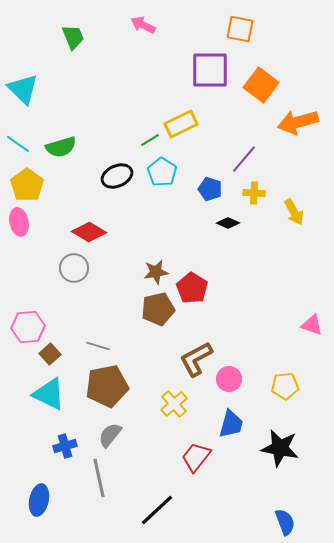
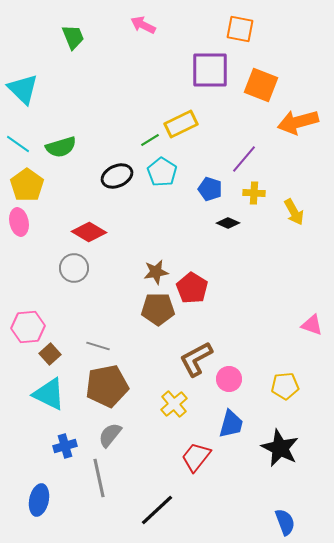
orange square at (261, 85): rotated 16 degrees counterclockwise
brown pentagon at (158, 309): rotated 12 degrees clockwise
black star at (280, 448): rotated 15 degrees clockwise
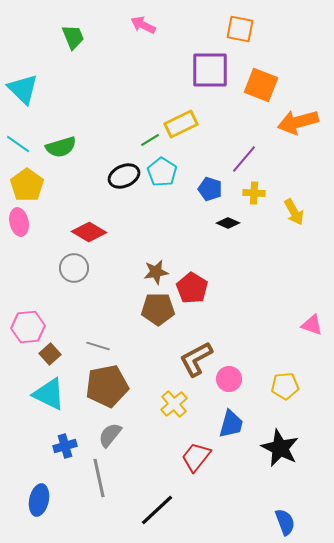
black ellipse at (117, 176): moved 7 px right
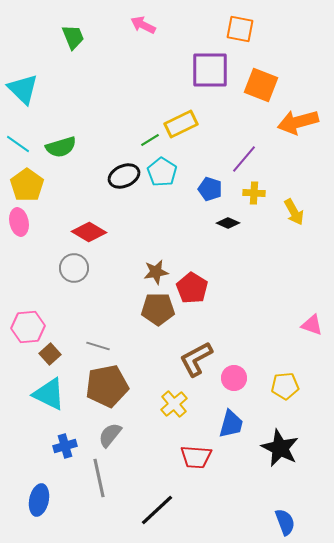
pink circle at (229, 379): moved 5 px right, 1 px up
red trapezoid at (196, 457): rotated 124 degrees counterclockwise
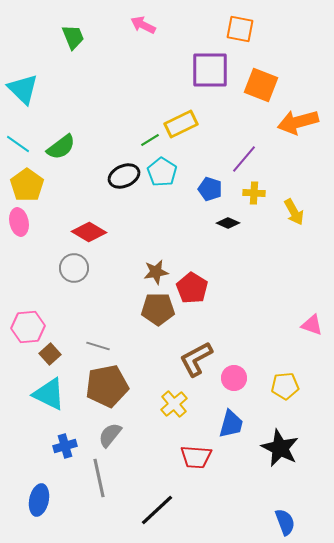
green semicircle at (61, 147): rotated 20 degrees counterclockwise
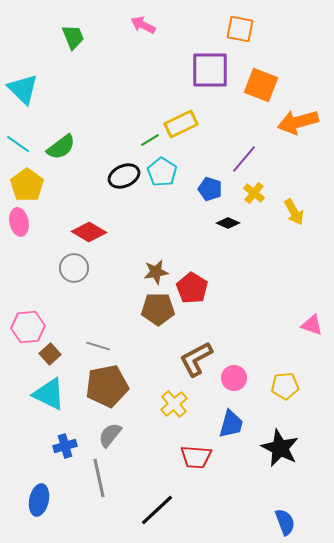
yellow cross at (254, 193): rotated 35 degrees clockwise
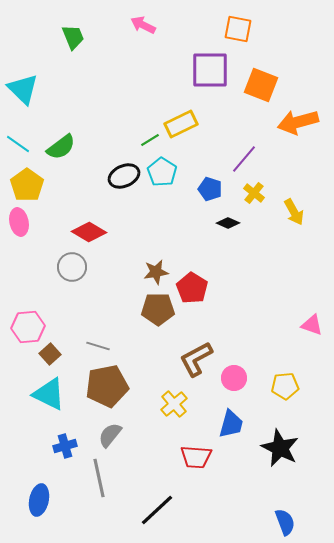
orange square at (240, 29): moved 2 px left
gray circle at (74, 268): moved 2 px left, 1 px up
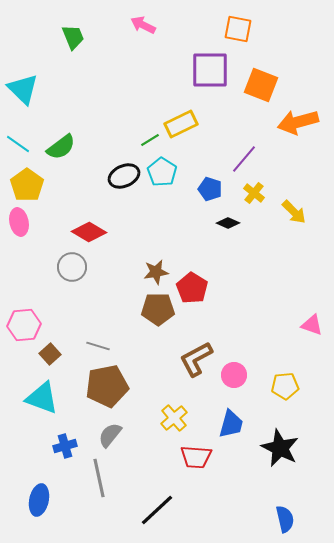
yellow arrow at (294, 212): rotated 16 degrees counterclockwise
pink hexagon at (28, 327): moved 4 px left, 2 px up
pink circle at (234, 378): moved 3 px up
cyan triangle at (49, 394): moved 7 px left, 4 px down; rotated 6 degrees counterclockwise
yellow cross at (174, 404): moved 14 px down
blue semicircle at (285, 522): moved 3 px up; rotated 8 degrees clockwise
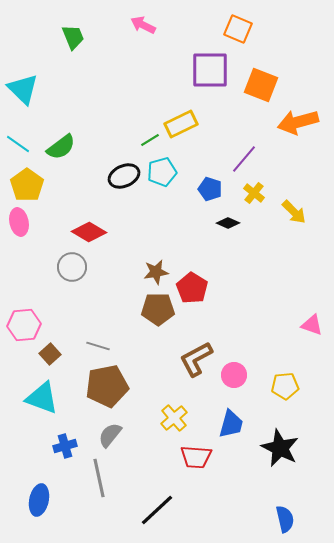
orange square at (238, 29): rotated 12 degrees clockwise
cyan pentagon at (162, 172): rotated 24 degrees clockwise
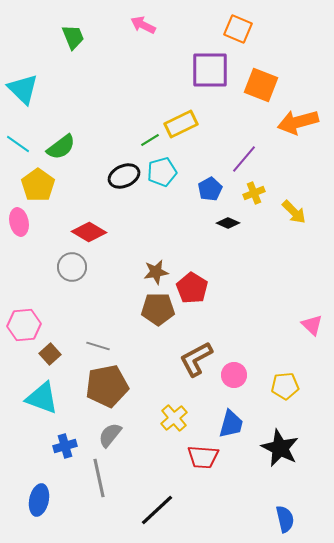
yellow pentagon at (27, 185): moved 11 px right
blue pentagon at (210, 189): rotated 25 degrees clockwise
yellow cross at (254, 193): rotated 30 degrees clockwise
pink triangle at (312, 325): rotated 25 degrees clockwise
red trapezoid at (196, 457): moved 7 px right
